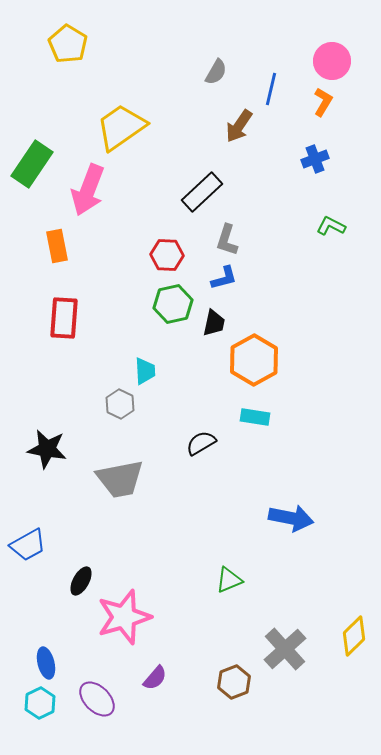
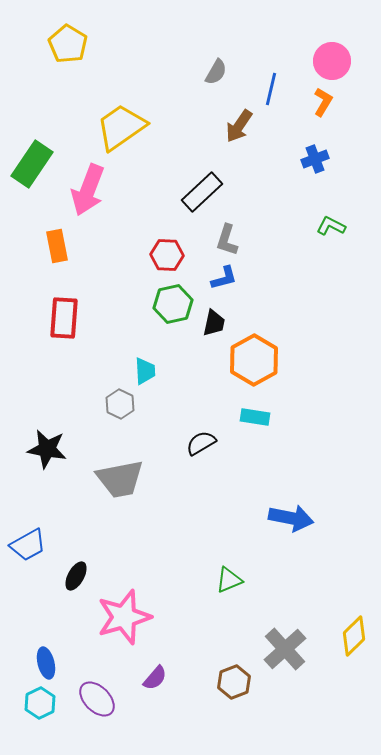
black ellipse: moved 5 px left, 5 px up
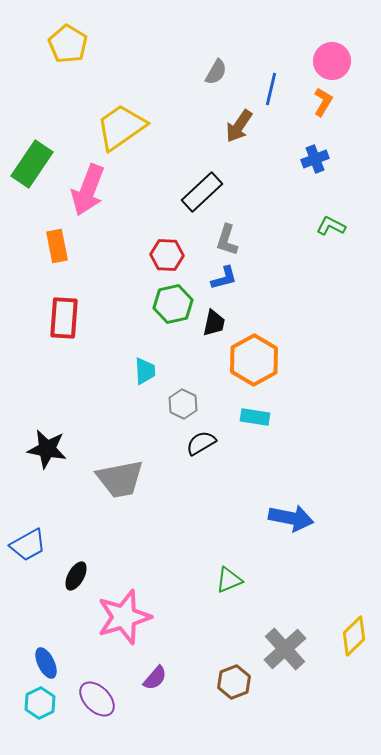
gray hexagon: moved 63 px right
blue ellipse: rotated 12 degrees counterclockwise
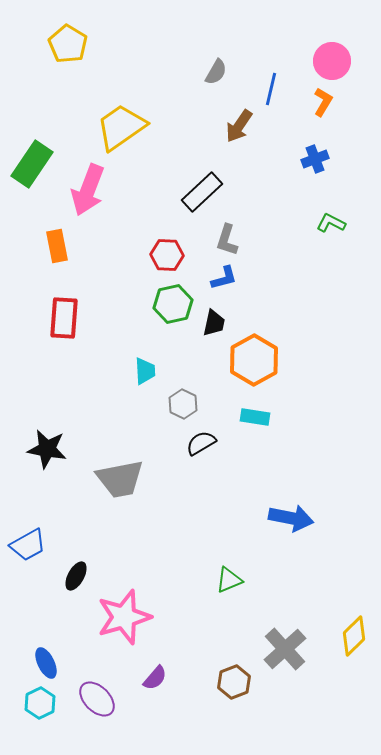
green L-shape: moved 3 px up
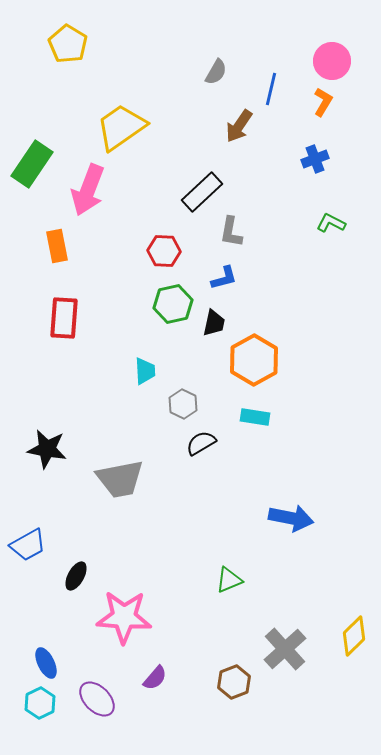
gray L-shape: moved 4 px right, 8 px up; rotated 8 degrees counterclockwise
red hexagon: moved 3 px left, 4 px up
pink star: rotated 20 degrees clockwise
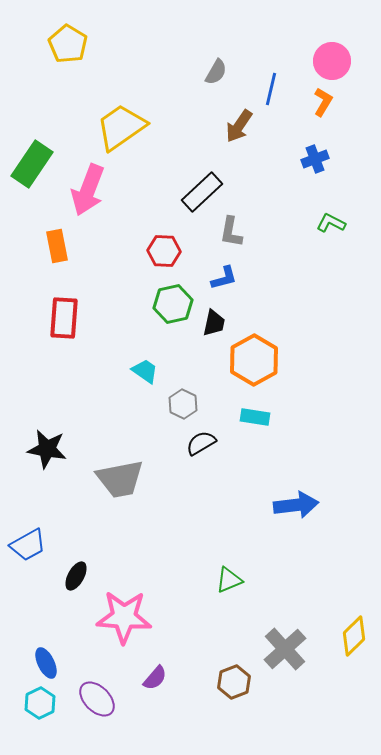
cyan trapezoid: rotated 52 degrees counterclockwise
blue arrow: moved 5 px right, 13 px up; rotated 18 degrees counterclockwise
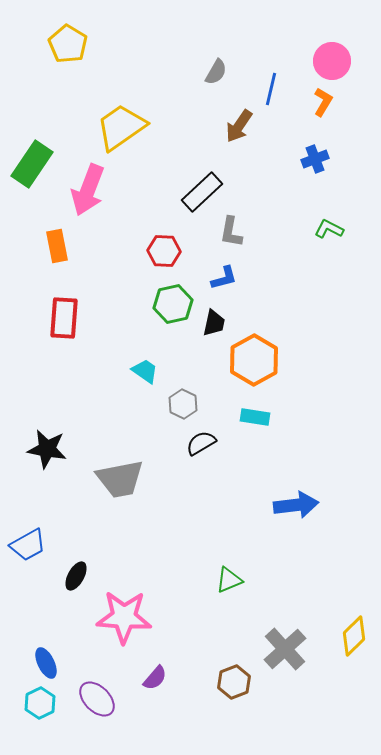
green L-shape: moved 2 px left, 6 px down
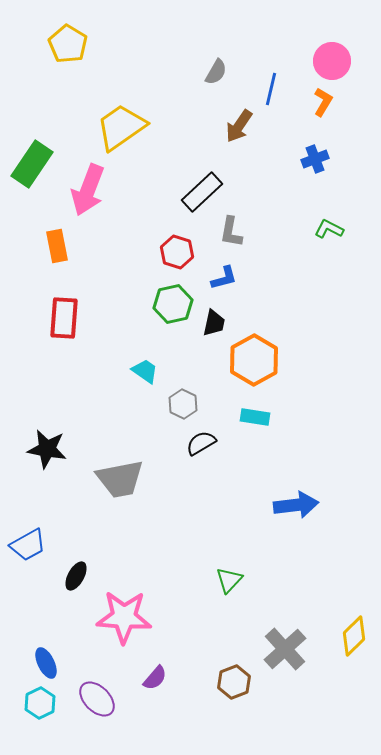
red hexagon: moved 13 px right, 1 px down; rotated 16 degrees clockwise
green triangle: rotated 24 degrees counterclockwise
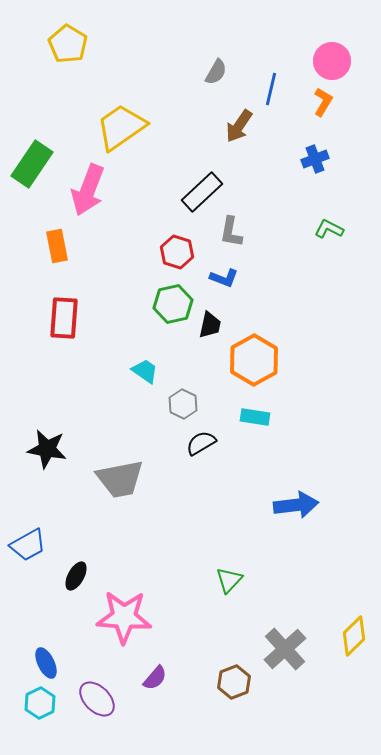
blue L-shape: rotated 36 degrees clockwise
black trapezoid: moved 4 px left, 2 px down
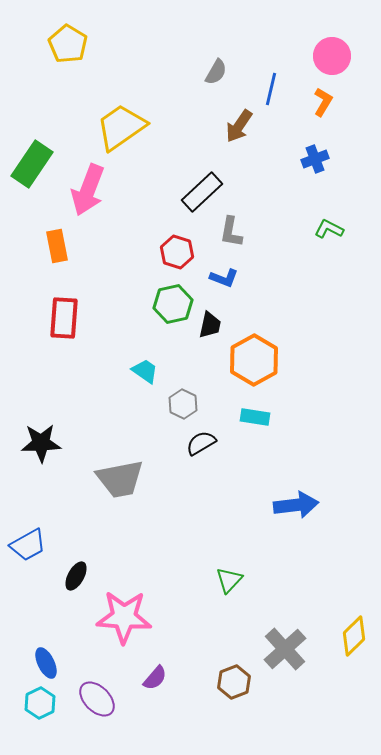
pink circle: moved 5 px up
black star: moved 6 px left, 6 px up; rotated 12 degrees counterclockwise
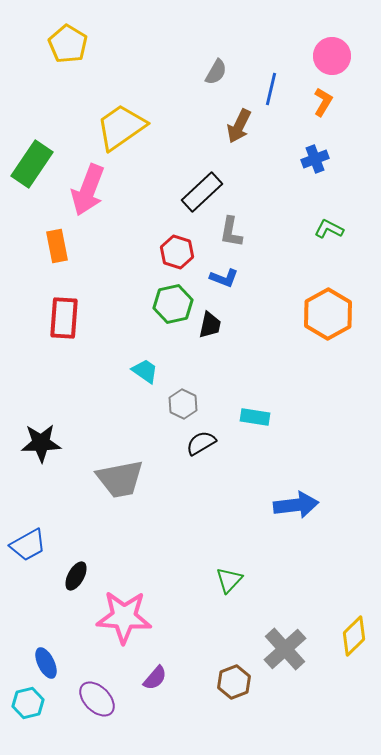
brown arrow: rotated 8 degrees counterclockwise
orange hexagon: moved 74 px right, 46 px up
cyan hexagon: moved 12 px left; rotated 12 degrees clockwise
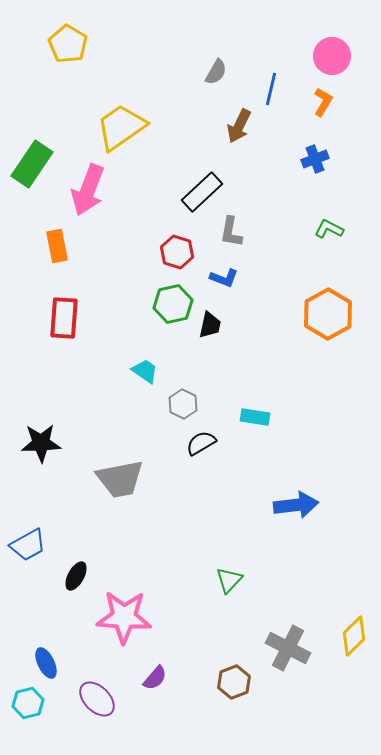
gray cross: moved 3 px right, 1 px up; rotated 21 degrees counterclockwise
